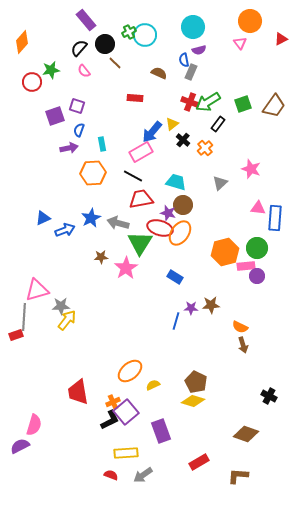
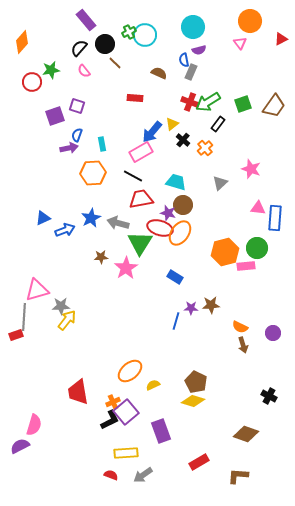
blue semicircle at (79, 130): moved 2 px left, 5 px down
purple circle at (257, 276): moved 16 px right, 57 px down
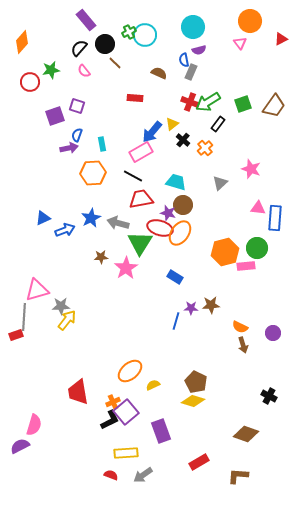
red circle at (32, 82): moved 2 px left
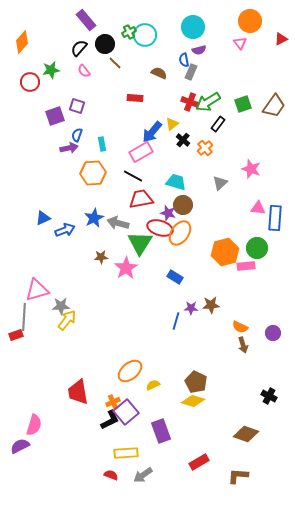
blue star at (91, 218): moved 3 px right
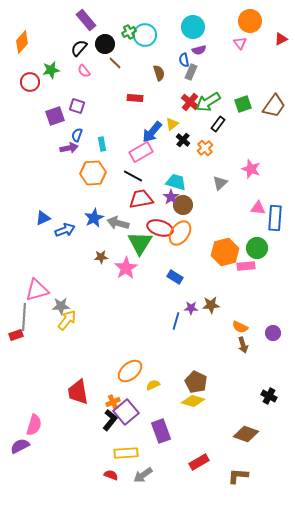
brown semicircle at (159, 73): rotated 49 degrees clockwise
red cross at (190, 102): rotated 18 degrees clockwise
purple star at (168, 213): moved 3 px right, 16 px up; rotated 21 degrees clockwise
black L-shape at (110, 420): rotated 25 degrees counterclockwise
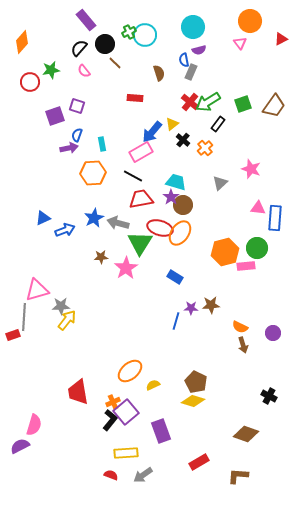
red rectangle at (16, 335): moved 3 px left
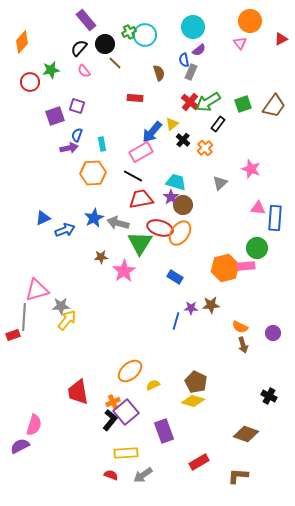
purple semicircle at (199, 50): rotated 24 degrees counterclockwise
orange hexagon at (225, 252): moved 16 px down
pink star at (126, 268): moved 2 px left, 3 px down
purple rectangle at (161, 431): moved 3 px right
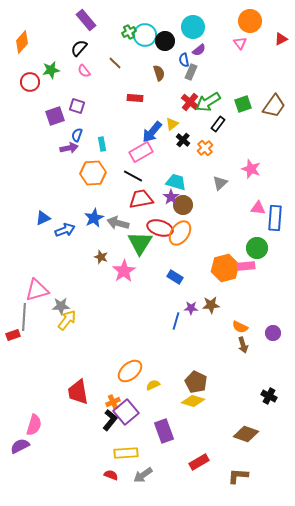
black circle at (105, 44): moved 60 px right, 3 px up
brown star at (101, 257): rotated 24 degrees clockwise
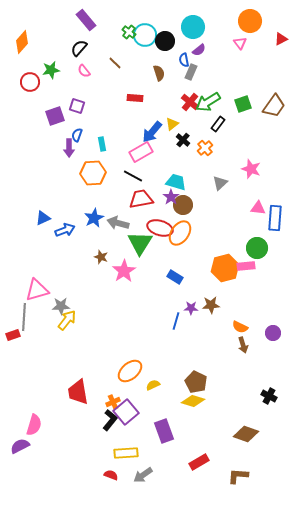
green cross at (129, 32): rotated 24 degrees counterclockwise
purple arrow at (69, 148): rotated 102 degrees clockwise
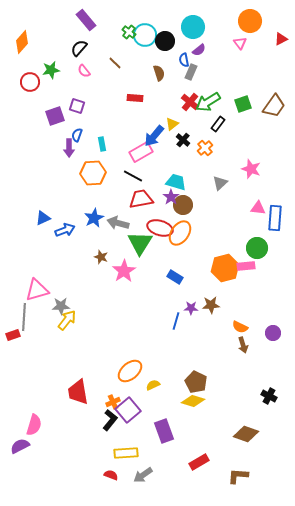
blue arrow at (152, 132): moved 2 px right, 4 px down
purple square at (126, 412): moved 2 px right, 2 px up
